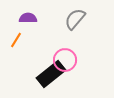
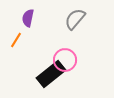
purple semicircle: rotated 78 degrees counterclockwise
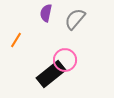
purple semicircle: moved 18 px right, 5 px up
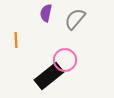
orange line: rotated 35 degrees counterclockwise
black rectangle: moved 2 px left, 2 px down
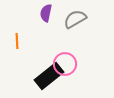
gray semicircle: rotated 20 degrees clockwise
orange line: moved 1 px right, 1 px down
pink circle: moved 4 px down
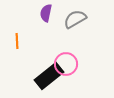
pink circle: moved 1 px right
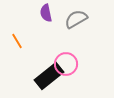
purple semicircle: rotated 24 degrees counterclockwise
gray semicircle: moved 1 px right
orange line: rotated 28 degrees counterclockwise
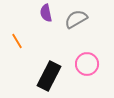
pink circle: moved 21 px right
black rectangle: rotated 24 degrees counterclockwise
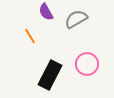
purple semicircle: moved 1 px up; rotated 18 degrees counterclockwise
orange line: moved 13 px right, 5 px up
black rectangle: moved 1 px right, 1 px up
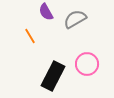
gray semicircle: moved 1 px left
black rectangle: moved 3 px right, 1 px down
